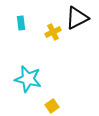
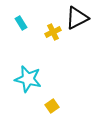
cyan rectangle: rotated 24 degrees counterclockwise
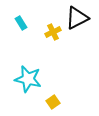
yellow square: moved 1 px right, 4 px up
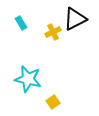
black triangle: moved 2 px left, 1 px down
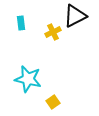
black triangle: moved 3 px up
cyan rectangle: rotated 24 degrees clockwise
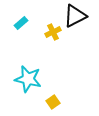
cyan rectangle: rotated 56 degrees clockwise
